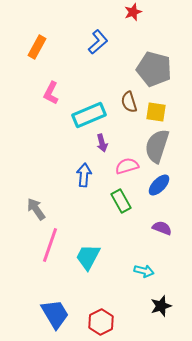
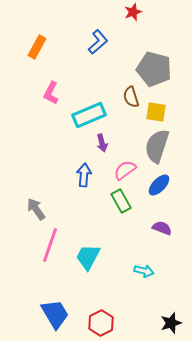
brown semicircle: moved 2 px right, 5 px up
pink semicircle: moved 2 px left, 4 px down; rotated 20 degrees counterclockwise
black star: moved 10 px right, 17 px down
red hexagon: moved 1 px down
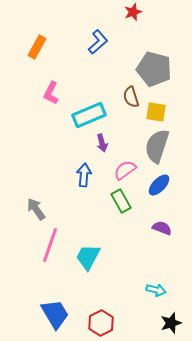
cyan arrow: moved 12 px right, 19 px down
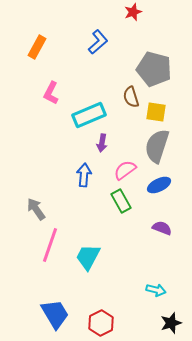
purple arrow: rotated 24 degrees clockwise
blue ellipse: rotated 20 degrees clockwise
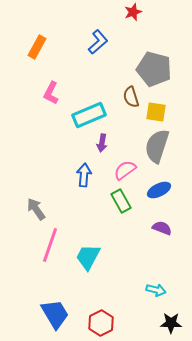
blue ellipse: moved 5 px down
black star: rotated 20 degrees clockwise
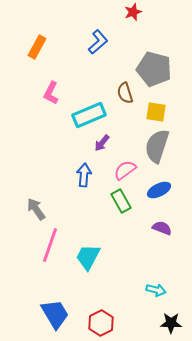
brown semicircle: moved 6 px left, 4 px up
purple arrow: rotated 30 degrees clockwise
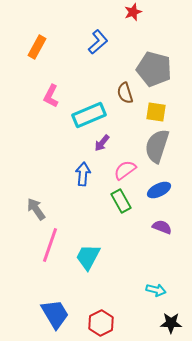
pink L-shape: moved 3 px down
blue arrow: moved 1 px left, 1 px up
purple semicircle: moved 1 px up
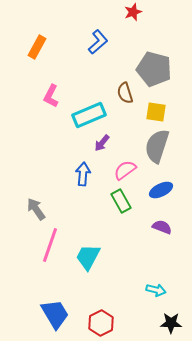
blue ellipse: moved 2 px right
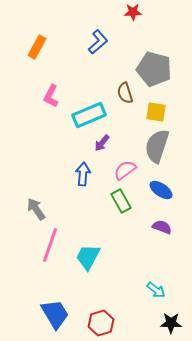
red star: rotated 18 degrees clockwise
blue ellipse: rotated 60 degrees clockwise
cyan arrow: rotated 24 degrees clockwise
red hexagon: rotated 10 degrees clockwise
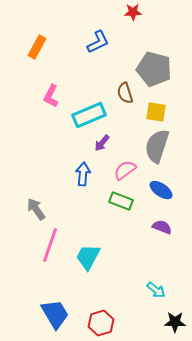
blue L-shape: rotated 15 degrees clockwise
green rectangle: rotated 40 degrees counterclockwise
black star: moved 4 px right, 1 px up
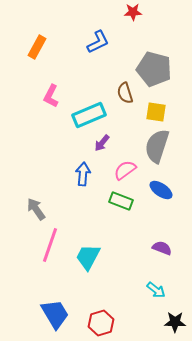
purple semicircle: moved 21 px down
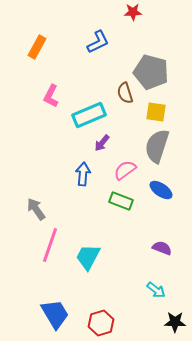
gray pentagon: moved 3 px left, 3 px down
